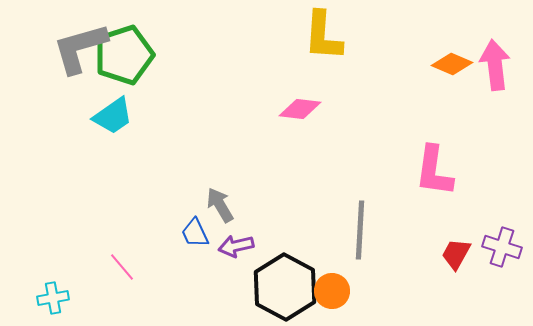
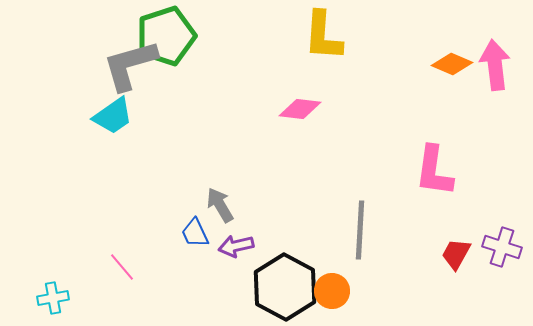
gray L-shape: moved 50 px right, 17 px down
green pentagon: moved 42 px right, 19 px up
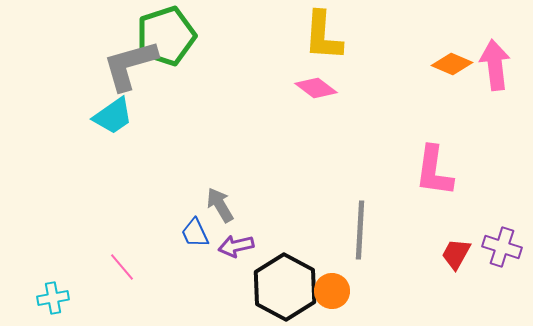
pink diamond: moved 16 px right, 21 px up; rotated 30 degrees clockwise
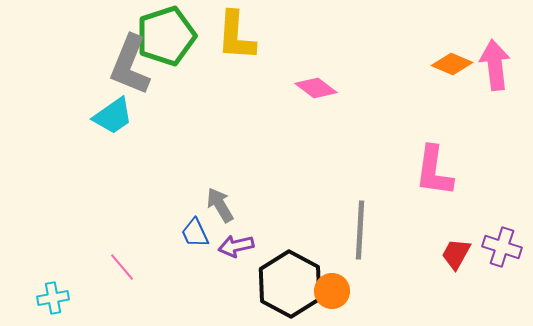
yellow L-shape: moved 87 px left
gray L-shape: rotated 52 degrees counterclockwise
black hexagon: moved 5 px right, 3 px up
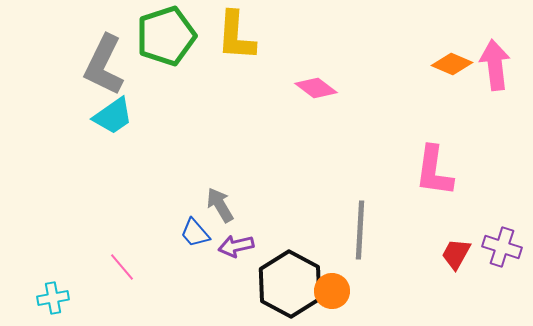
gray L-shape: moved 26 px left; rotated 4 degrees clockwise
blue trapezoid: rotated 16 degrees counterclockwise
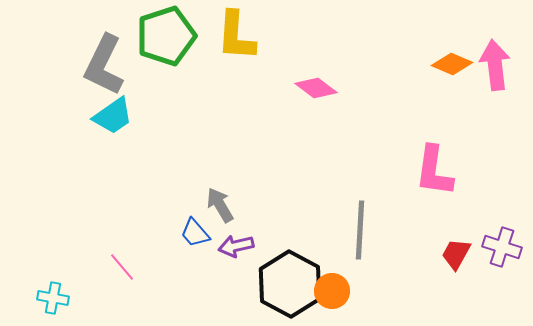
cyan cross: rotated 20 degrees clockwise
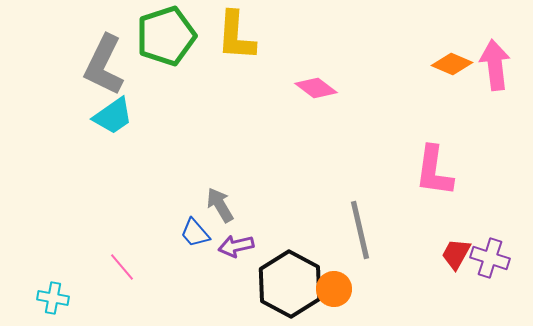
gray line: rotated 16 degrees counterclockwise
purple cross: moved 12 px left, 11 px down
orange circle: moved 2 px right, 2 px up
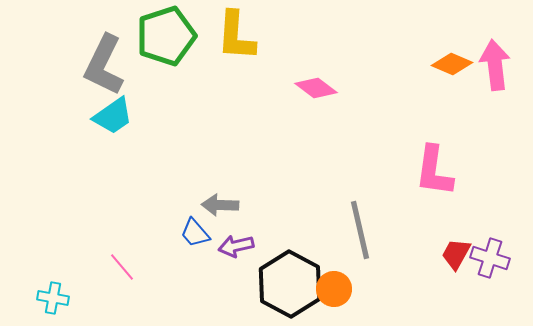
gray arrow: rotated 57 degrees counterclockwise
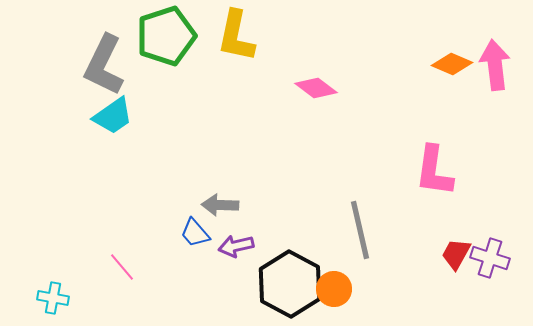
yellow L-shape: rotated 8 degrees clockwise
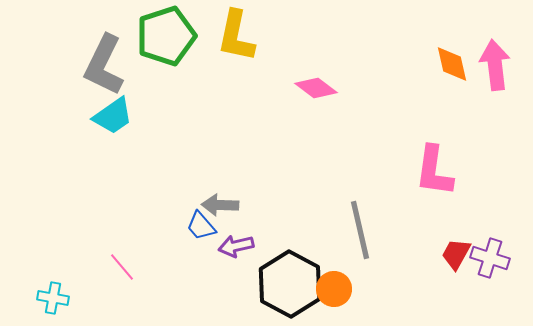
orange diamond: rotated 54 degrees clockwise
blue trapezoid: moved 6 px right, 7 px up
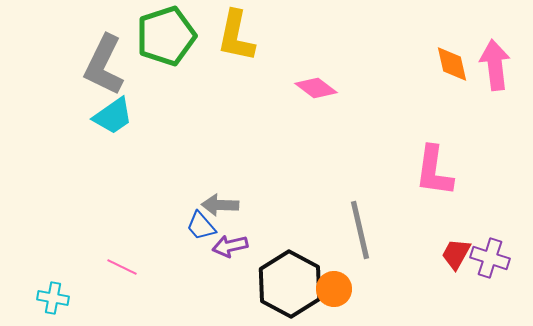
purple arrow: moved 6 px left
pink line: rotated 24 degrees counterclockwise
